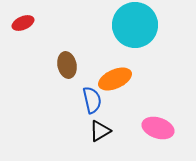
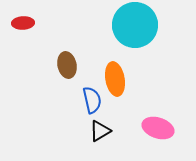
red ellipse: rotated 20 degrees clockwise
orange ellipse: rotated 76 degrees counterclockwise
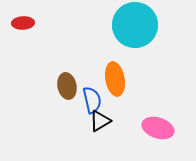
brown ellipse: moved 21 px down
black triangle: moved 10 px up
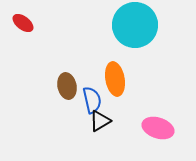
red ellipse: rotated 40 degrees clockwise
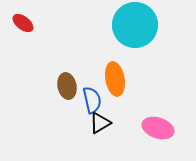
black triangle: moved 2 px down
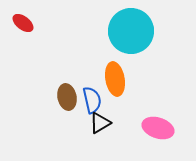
cyan circle: moved 4 px left, 6 px down
brown ellipse: moved 11 px down
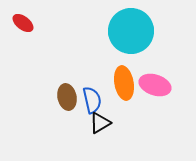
orange ellipse: moved 9 px right, 4 px down
pink ellipse: moved 3 px left, 43 px up
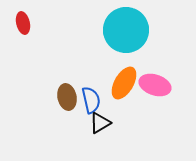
red ellipse: rotated 40 degrees clockwise
cyan circle: moved 5 px left, 1 px up
orange ellipse: rotated 40 degrees clockwise
blue semicircle: moved 1 px left
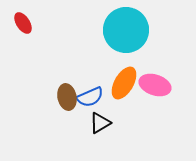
red ellipse: rotated 20 degrees counterclockwise
blue semicircle: moved 1 px left, 3 px up; rotated 80 degrees clockwise
